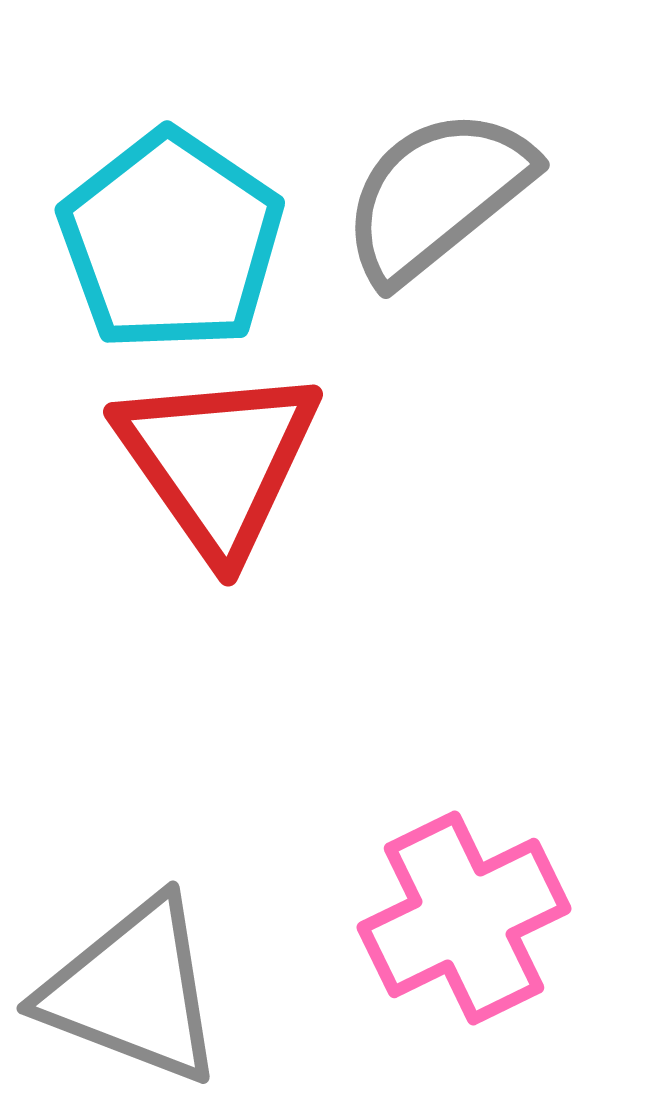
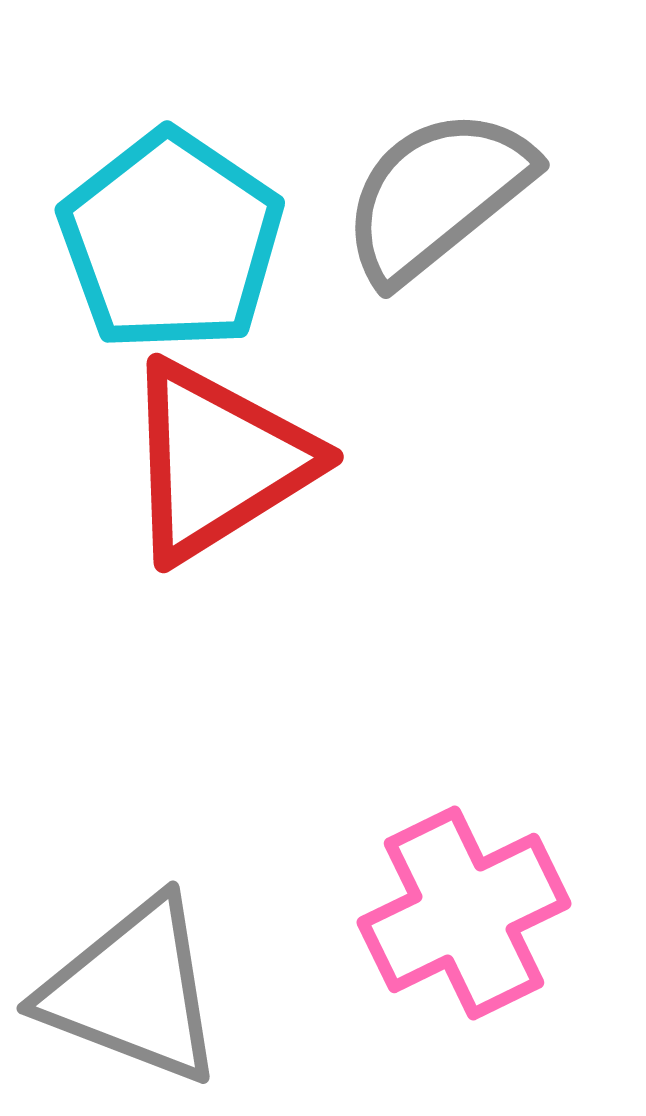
red triangle: rotated 33 degrees clockwise
pink cross: moved 5 px up
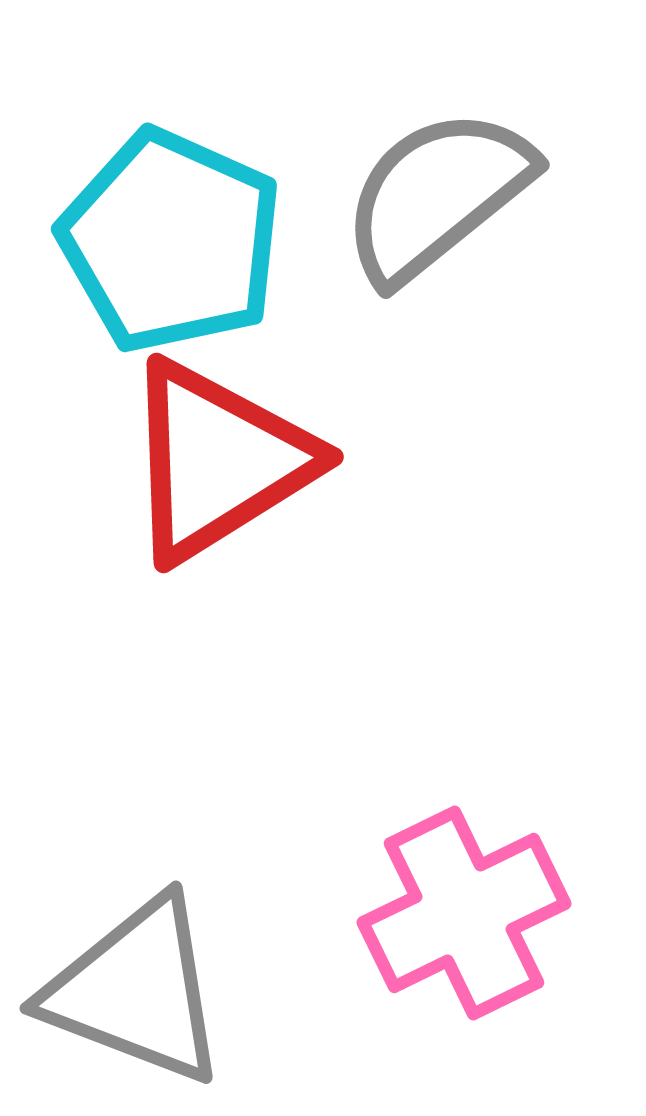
cyan pentagon: rotated 10 degrees counterclockwise
gray triangle: moved 3 px right
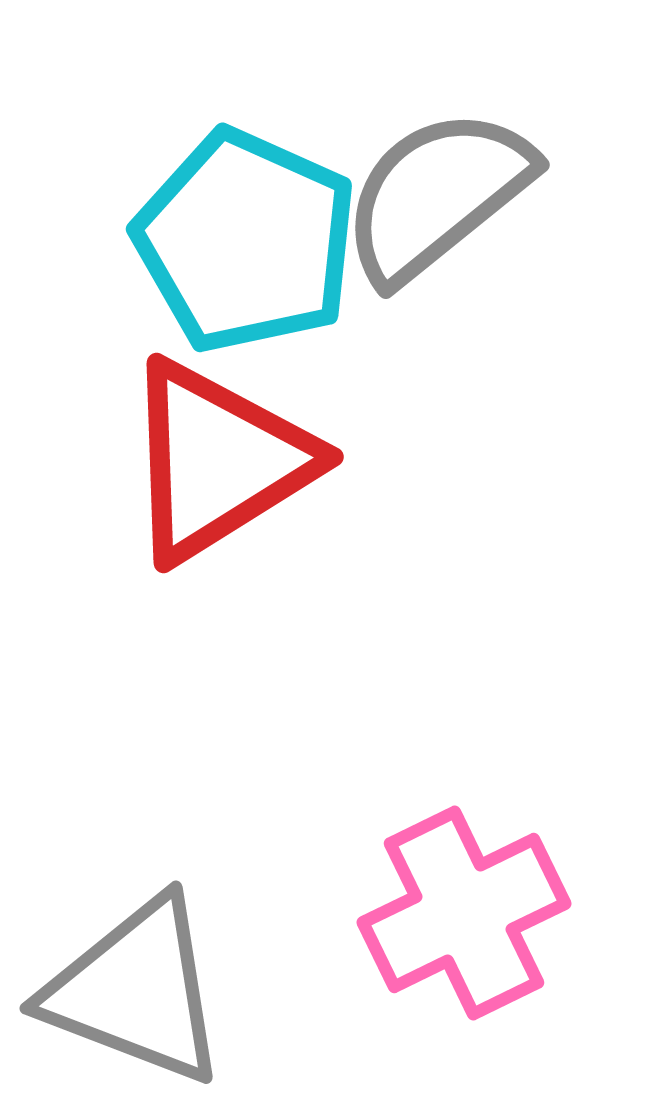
cyan pentagon: moved 75 px right
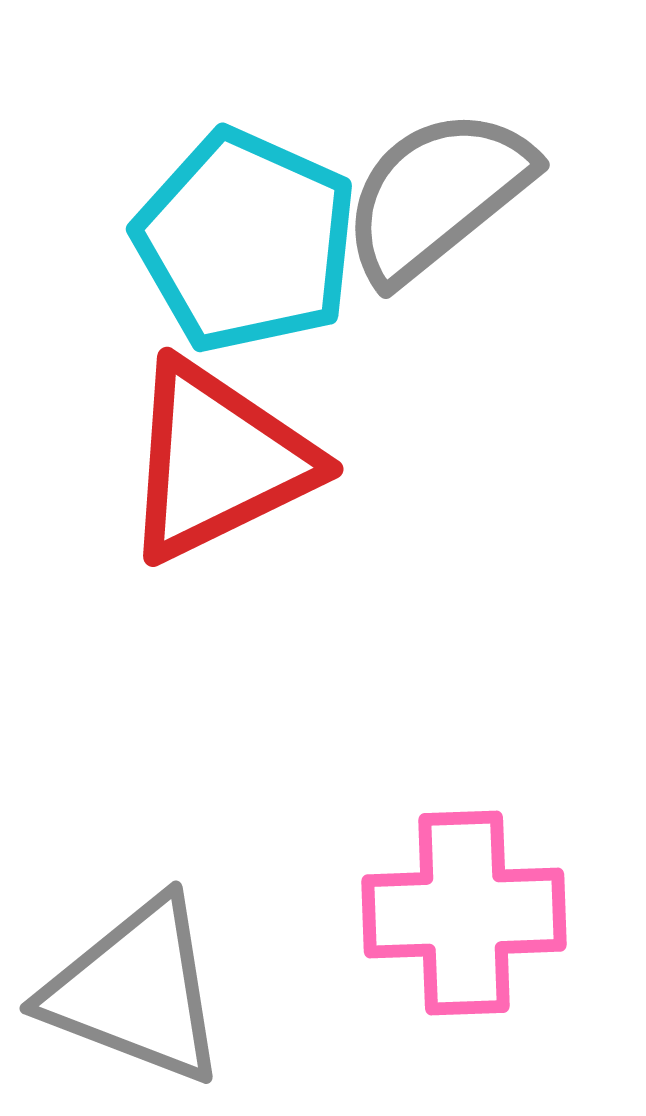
red triangle: rotated 6 degrees clockwise
pink cross: rotated 24 degrees clockwise
